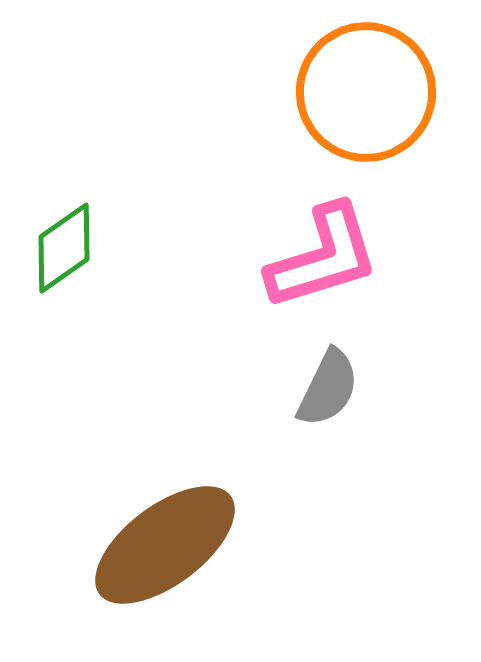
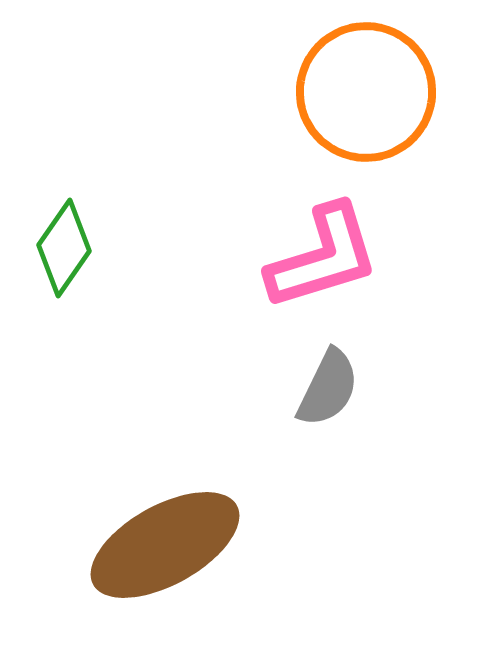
green diamond: rotated 20 degrees counterclockwise
brown ellipse: rotated 8 degrees clockwise
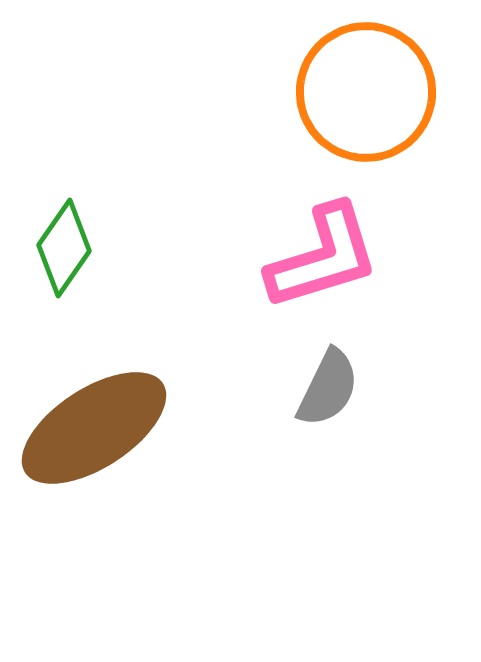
brown ellipse: moved 71 px left, 117 px up; rotated 4 degrees counterclockwise
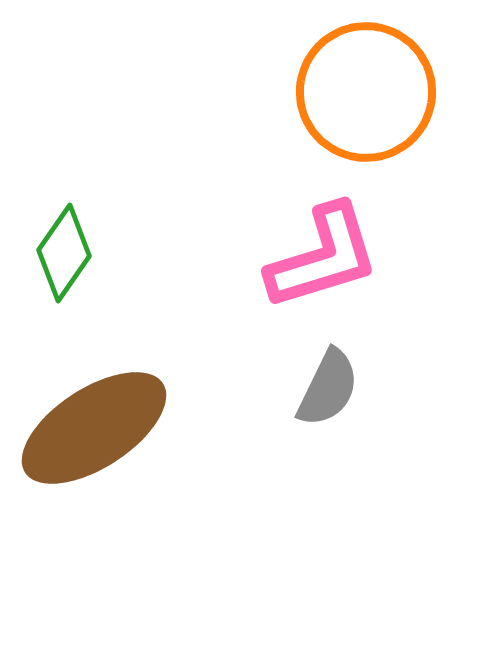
green diamond: moved 5 px down
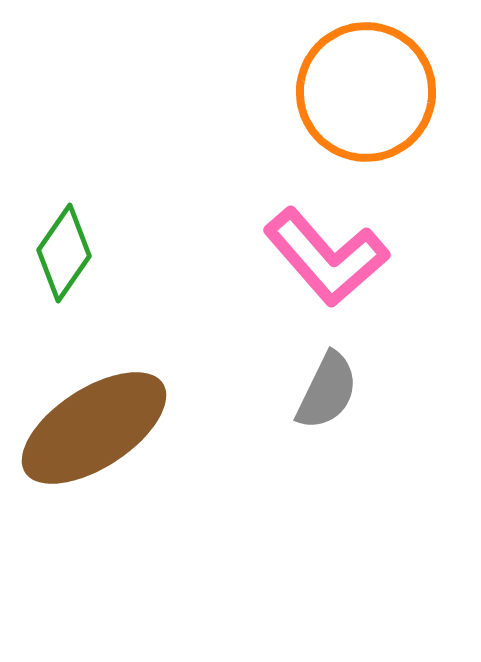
pink L-shape: moved 3 px right; rotated 66 degrees clockwise
gray semicircle: moved 1 px left, 3 px down
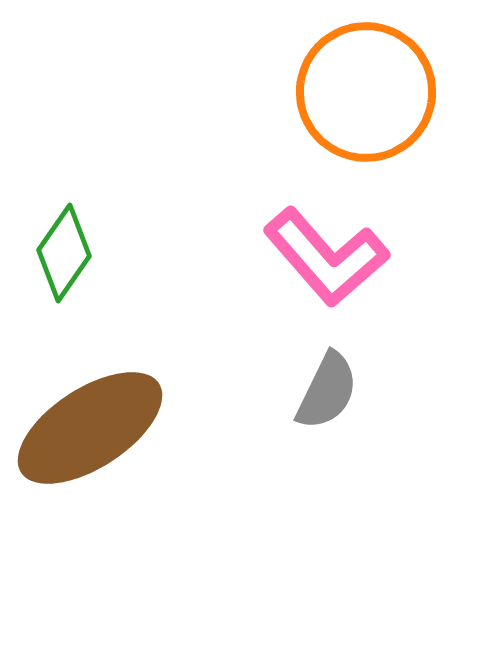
brown ellipse: moved 4 px left
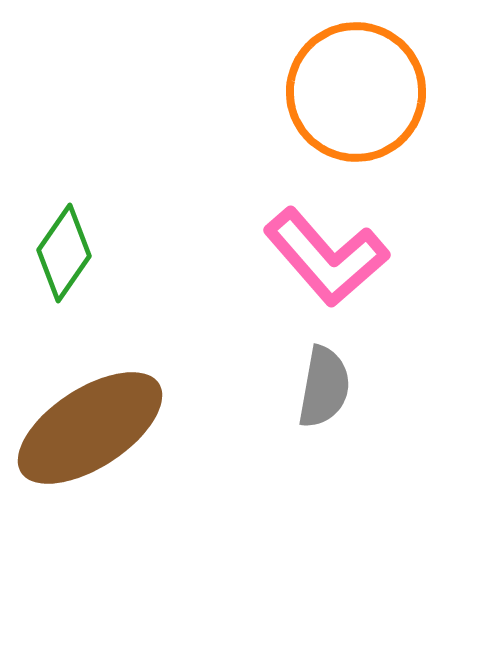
orange circle: moved 10 px left
gray semicircle: moved 3 px left, 4 px up; rotated 16 degrees counterclockwise
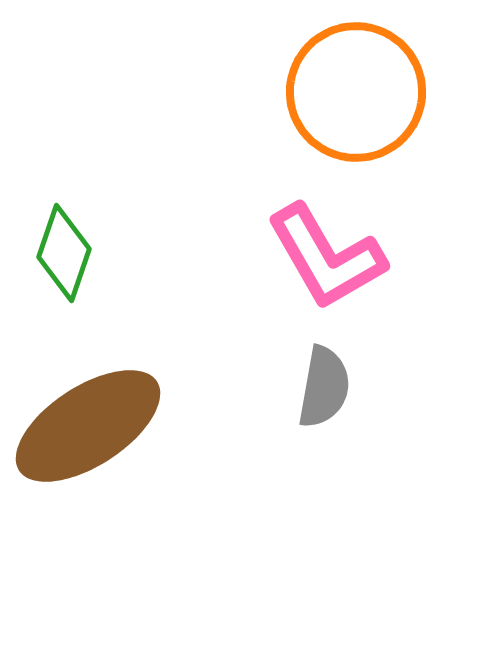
green diamond: rotated 16 degrees counterclockwise
pink L-shape: rotated 11 degrees clockwise
brown ellipse: moved 2 px left, 2 px up
